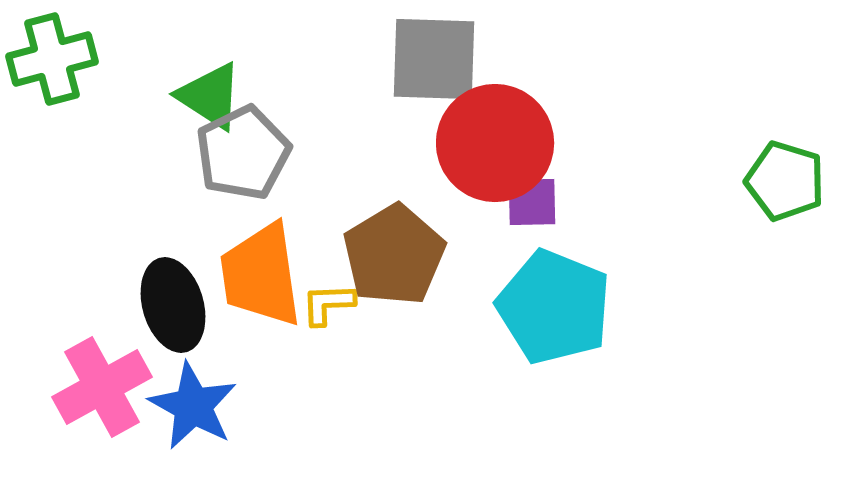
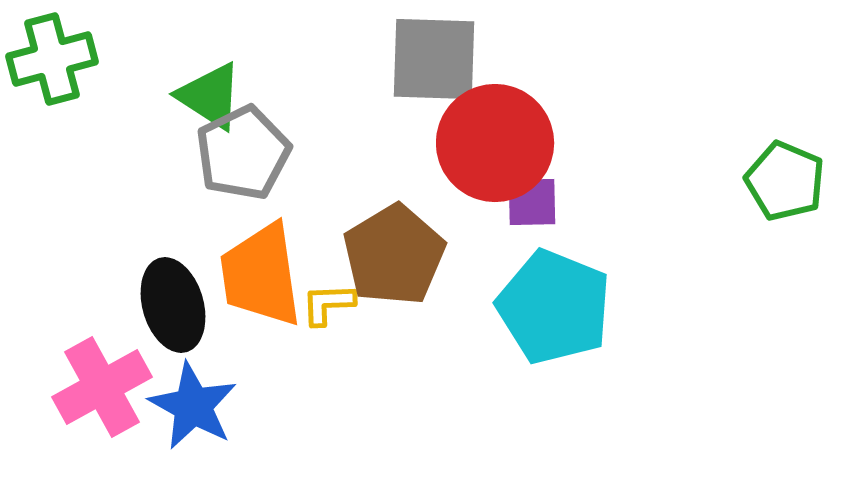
green pentagon: rotated 6 degrees clockwise
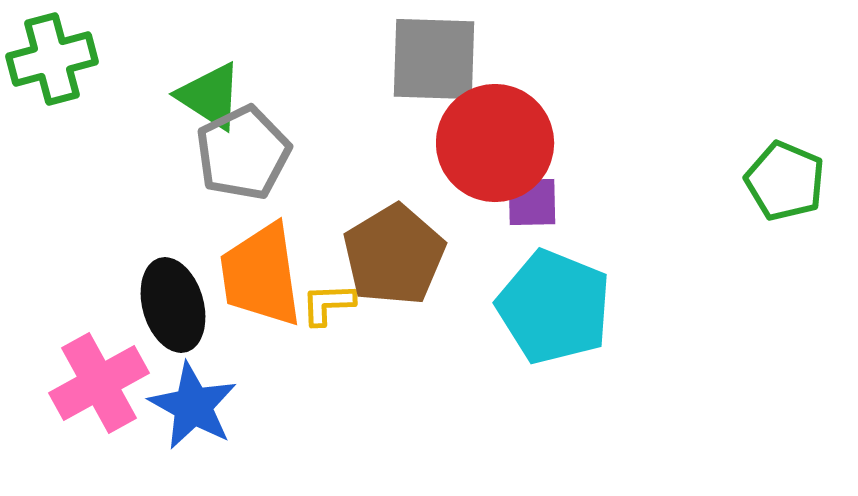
pink cross: moved 3 px left, 4 px up
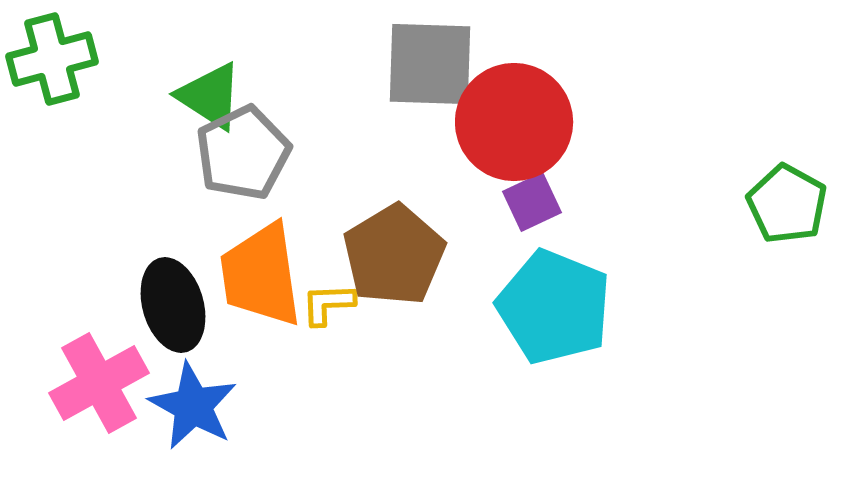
gray square: moved 4 px left, 5 px down
red circle: moved 19 px right, 21 px up
green pentagon: moved 2 px right, 23 px down; rotated 6 degrees clockwise
purple square: rotated 24 degrees counterclockwise
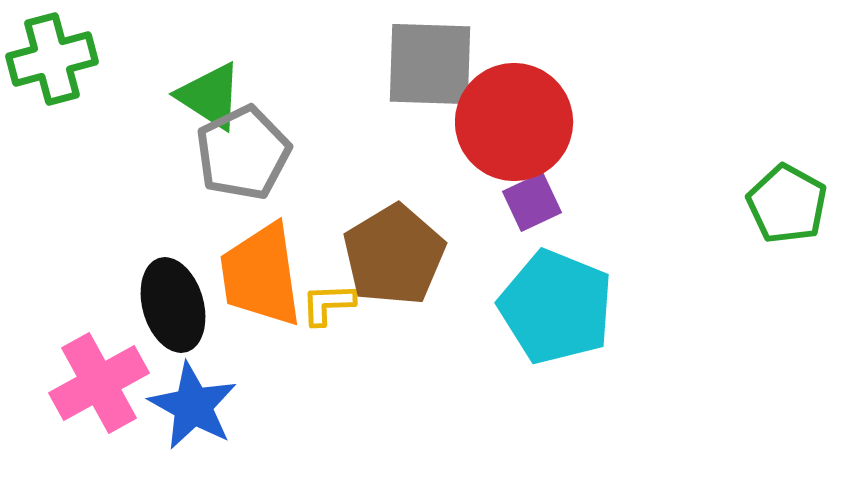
cyan pentagon: moved 2 px right
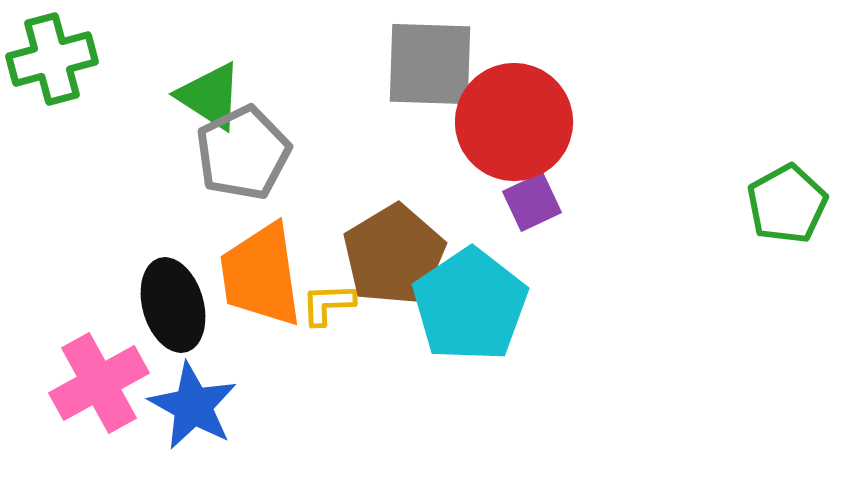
green pentagon: rotated 14 degrees clockwise
cyan pentagon: moved 86 px left, 2 px up; rotated 16 degrees clockwise
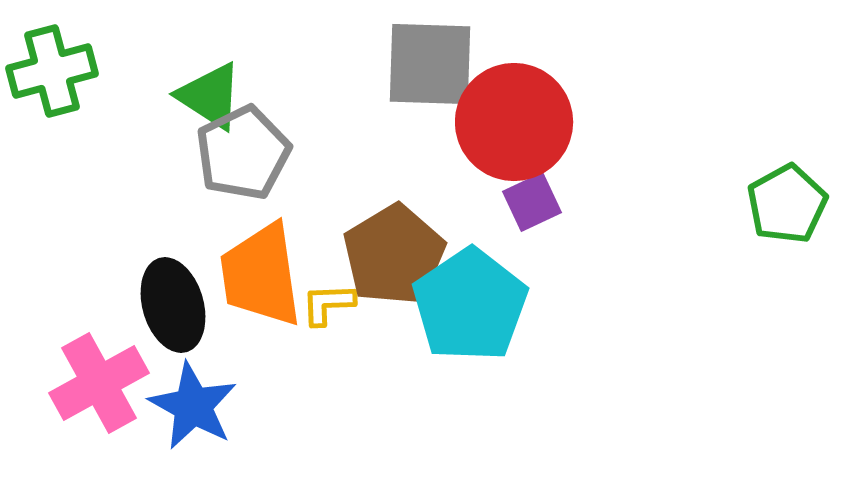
green cross: moved 12 px down
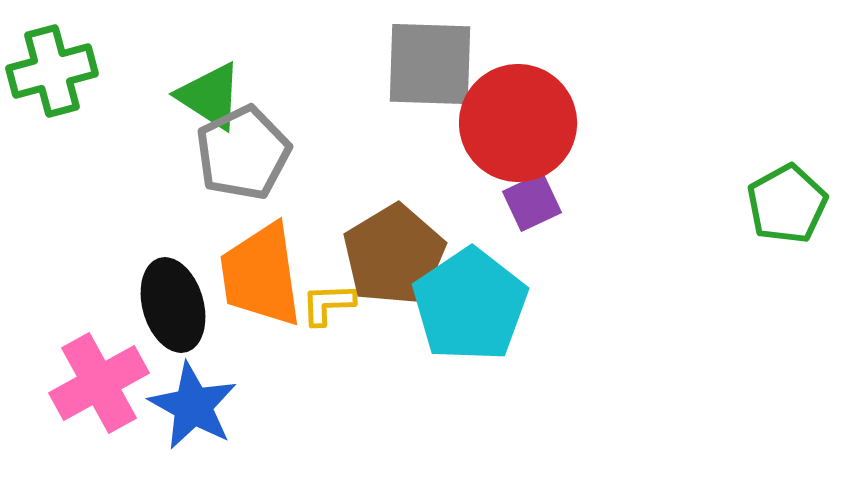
red circle: moved 4 px right, 1 px down
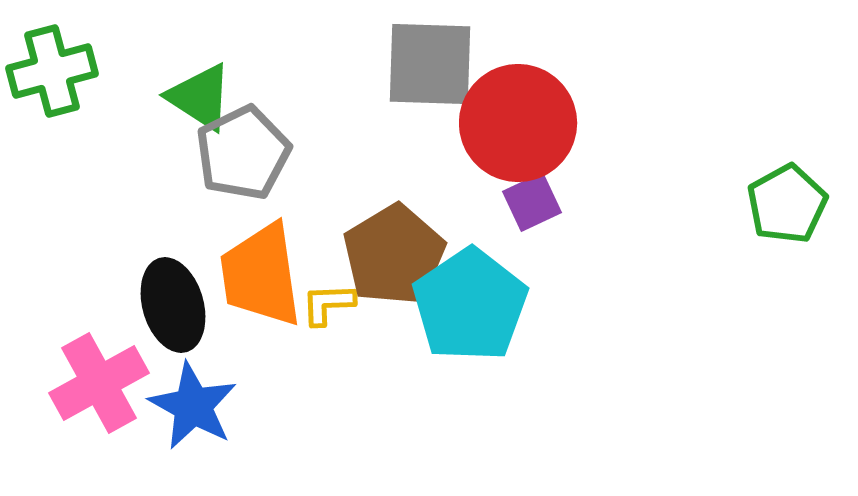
green triangle: moved 10 px left, 1 px down
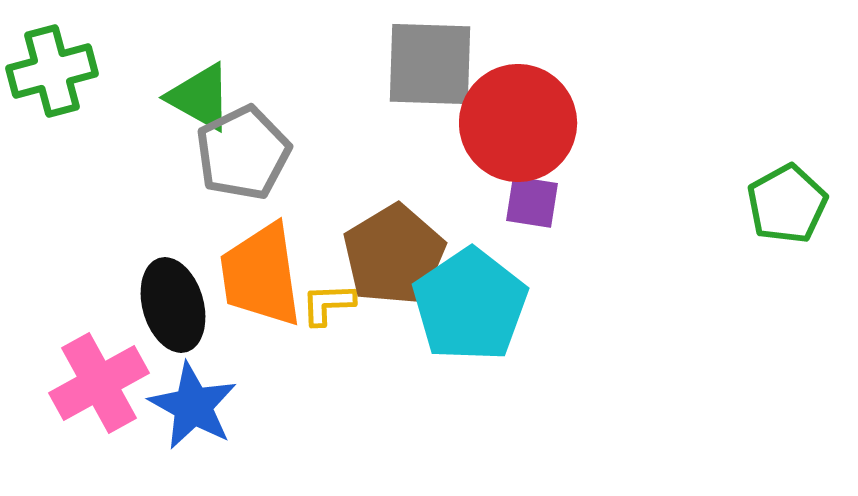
green triangle: rotated 4 degrees counterclockwise
purple square: rotated 34 degrees clockwise
